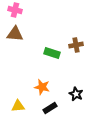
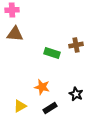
pink cross: moved 3 px left; rotated 16 degrees counterclockwise
yellow triangle: moved 2 px right; rotated 24 degrees counterclockwise
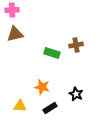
brown triangle: rotated 18 degrees counterclockwise
yellow triangle: rotated 32 degrees clockwise
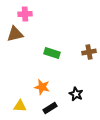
pink cross: moved 13 px right, 4 px down
brown cross: moved 13 px right, 7 px down
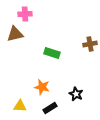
brown cross: moved 1 px right, 8 px up
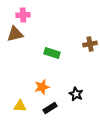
pink cross: moved 2 px left, 1 px down
orange star: rotated 28 degrees counterclockwise
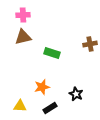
brown triangle: moved 8 px right, 3 px down
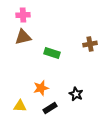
orange star: moved 1 px left, 1 px down
